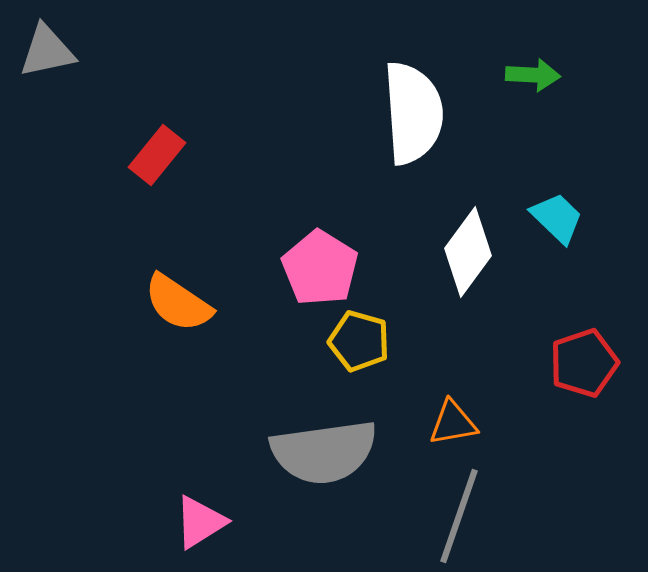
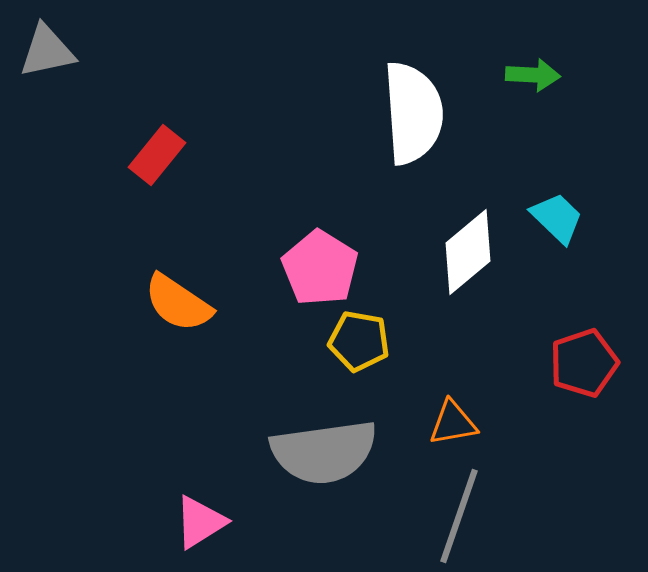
white diamond: rotated 14 degrees clockwise
yellow pentagon: rotated 6 degrees counterclockwise
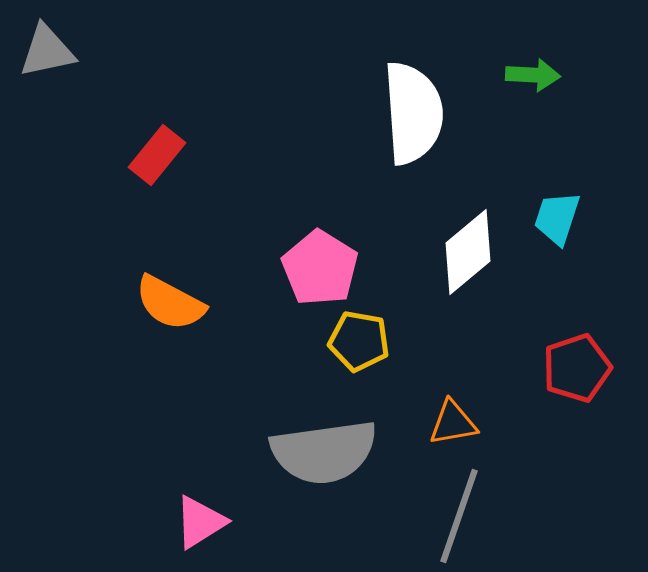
cyan trapezoid: rotated 116 degrees counterclockwise
orange semicircle: moved 8 px left; rotated 6 degrees counterclockwise
red pentagon: moved 7 px left, 5 px down
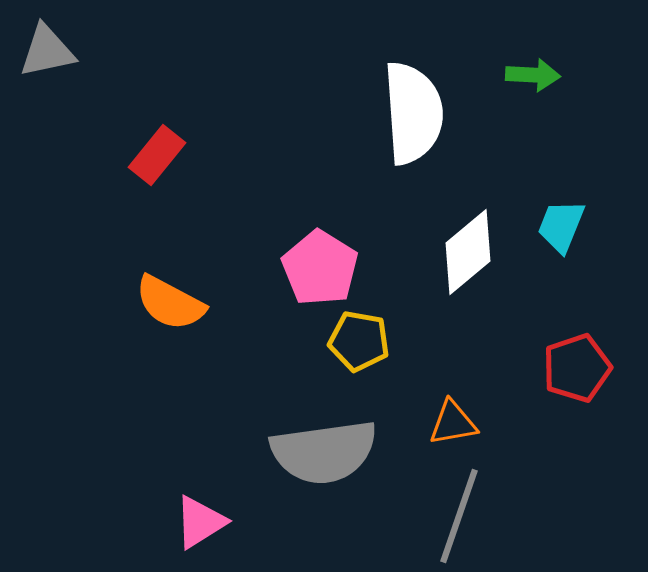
cyan trapezoid: moved 4 px right, 8 px down; rotated 4 degrees clockwise
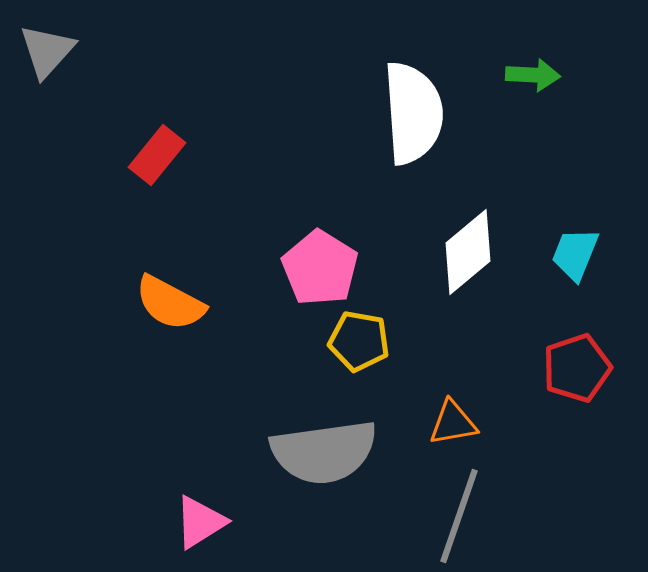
gray triangle: rotated 36 degrees counterclockwise
cyan trapezoid: moved 14 px right, 28 px down
